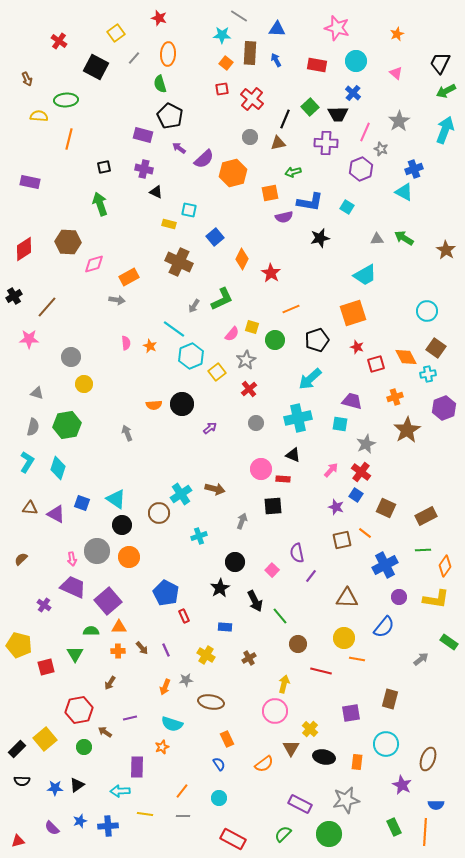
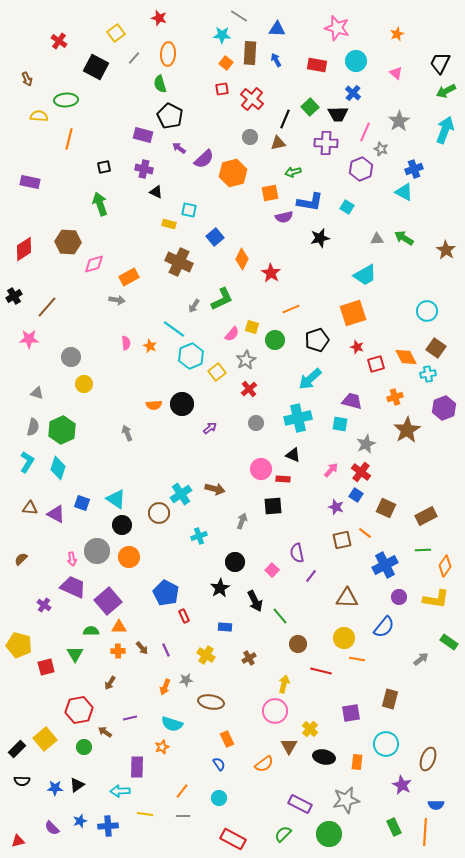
green hexagon at (67, 425): moved 5 px left, 5 px down; rotated 16 degrees counterclockwise
brown triangle at (291, 748): moved 2 px left, 2 px up
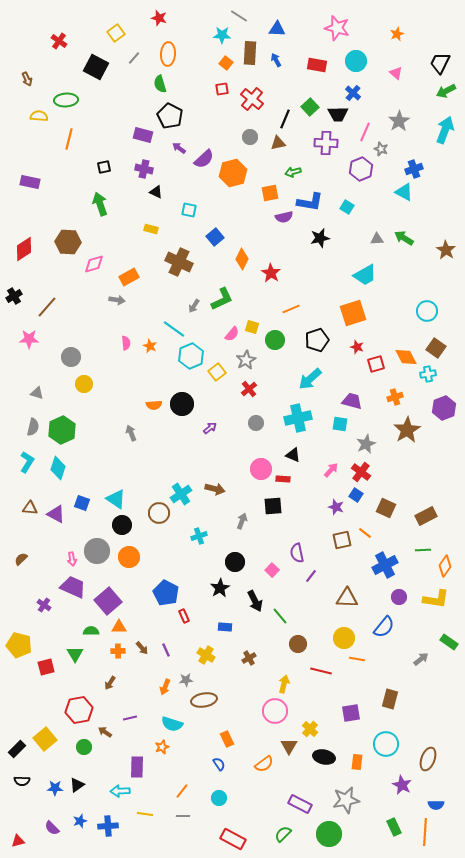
yellow rectangle at (169, 224): moved 18 px left, 5 px down
gray arrow at (127, 433): moved 4 px right
brown ellipse at (211, 702): moved 7 px left, 2 px up; rotated 20 degrees counterclockwise
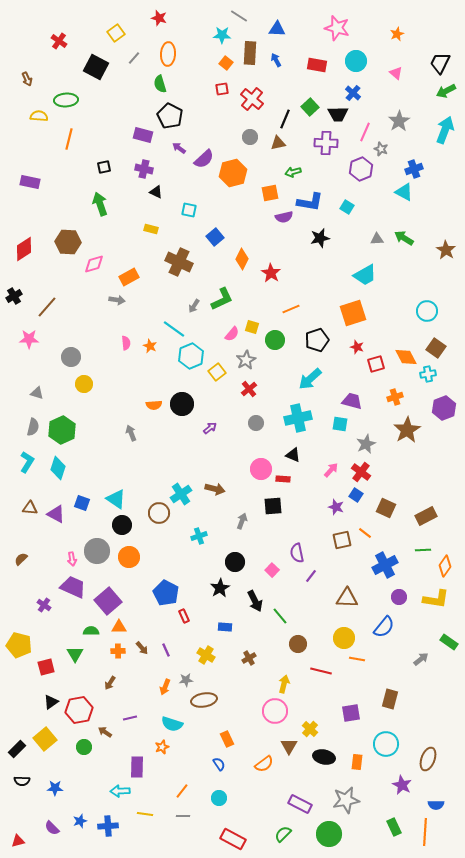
black triangle at (77, 785): moved 26 px left, 83 px up
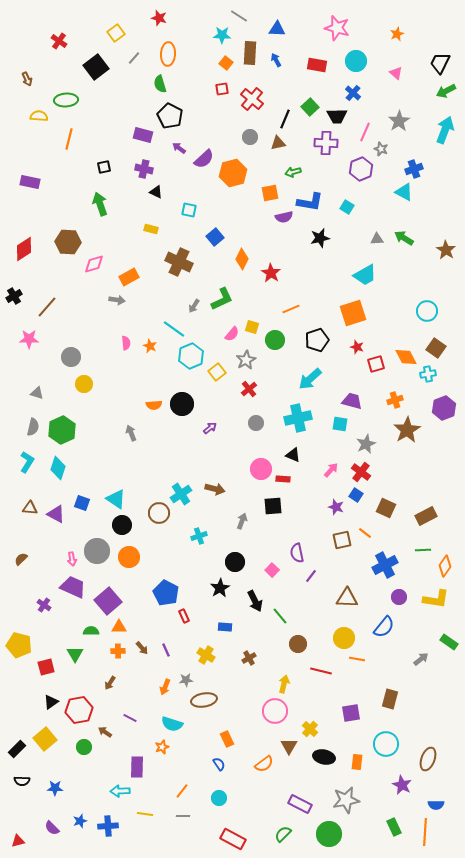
black square at (96, 67): rotated 25 degrees clockwise
black trapezoid at (338, 114): moved 1 px left, 2 px down
orange cross at (395, 397): moved 3 px down
purple line at (130, 718): rotated 40 degrees clockwise
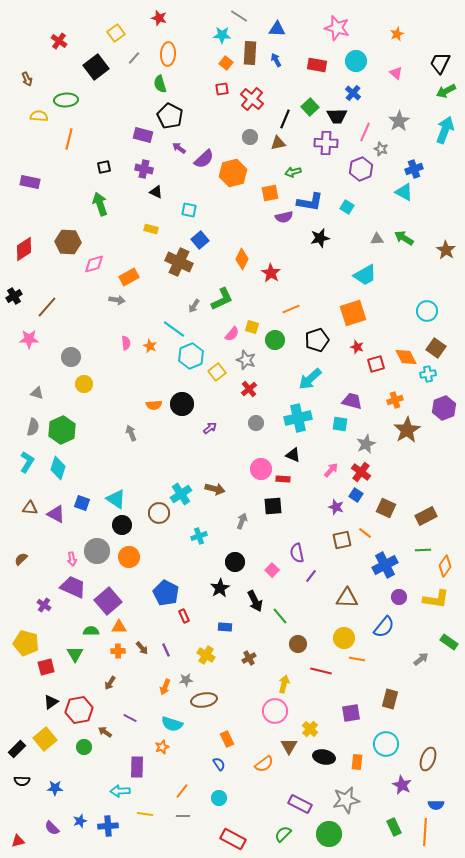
blue square at (215, 237): moved 15 px left, 3 px down
gray star at (246, 360): rotated 24 degrees counterclockwise
yellow pentagon at (19, 645): moved 7 px right, 2 px up
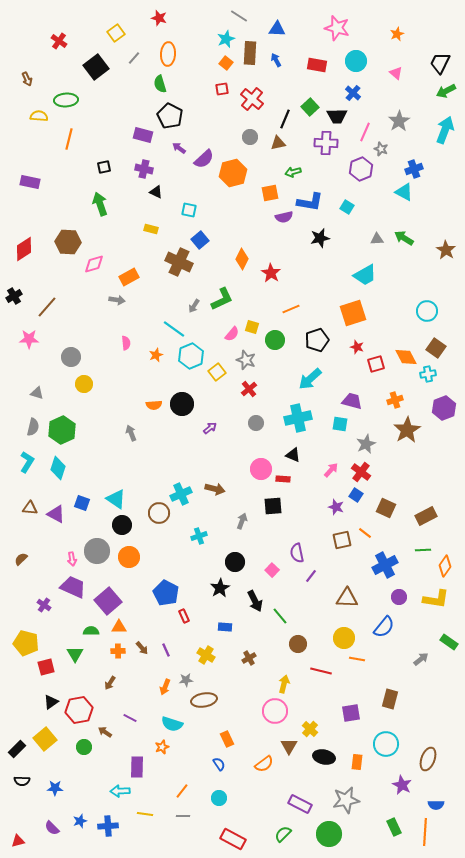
cyan star at (222, 35): moved 4 px right, 4 px down; rotated 24 degrees counterclockwise
orange star at (150, 346): moved 6 px right, 9 px down; rotated 24 degrees clockwise
cyan cross at (181, 494): rotated 10 degrees clockwise
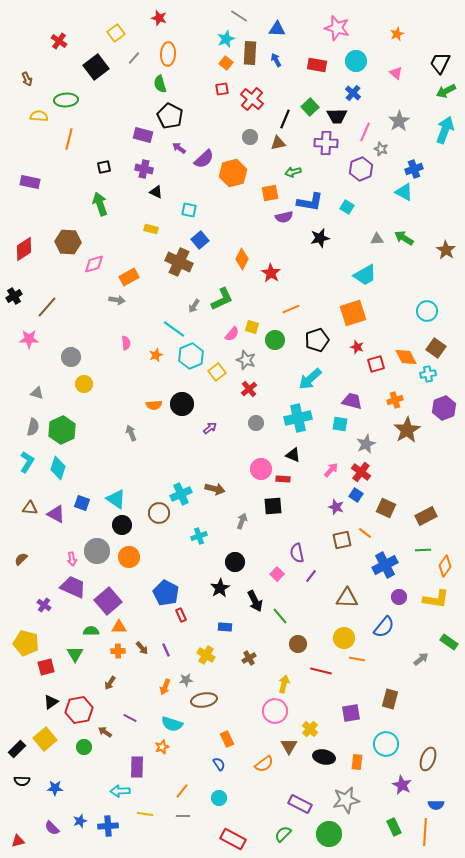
pink square at (272, 570): moved 5 px right, 4 px down
red rectangle at (184, 616): moved 3 px left, 1 px up
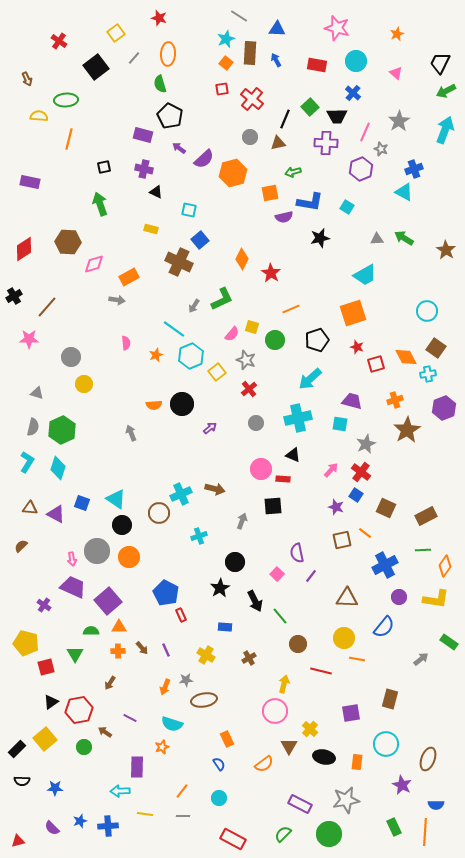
brown semicircle at (21, 559): moved 13 px up
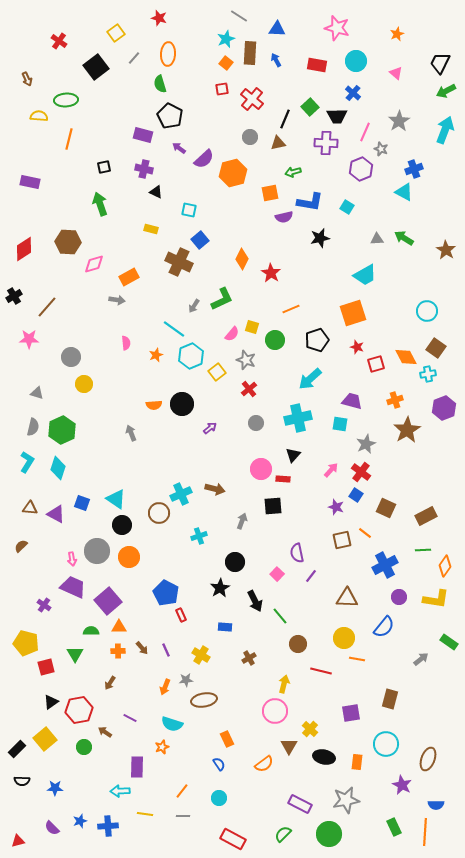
black triangle at (293, 455): rotated 49 degrees clockwise
yellow cross at (206, 655): moved 5 px left
